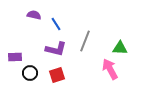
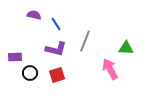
green triangle: moved 6 px right
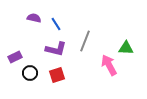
purple semicircle: moved 3 px down
purple rectangle: rotated 24 degrees counterclockwise
pink arrow: moved 1 px left, 4 px up
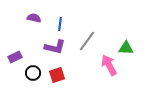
blue line: moved 4 px right; rotated 40 degrees clockwise
gray line: moved 2 px right; rotated 15 degrees clockwise
purple L-shape: moved 1 px left, 2 px up
black circle: moved 3 px right
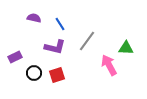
blue line: rotated 40 degrees counterclockwise
black circle: moved 1 px right
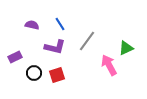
purple semicircle: moved 2 px left, 7 px down
green triangle: rotated 28 degrees counterclockwise
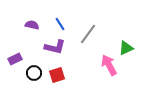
gray line: moved 1 px right, 7 px up
purple rectangle: moved 2 px down
